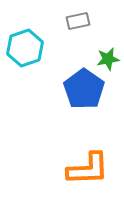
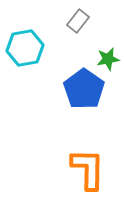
gray rectangle: rotated 40 degrees counterclockwise
cyan hexagon: rotated 9 degrees clockwise
orange L-shape: rotated 87 degrees counterclockwise
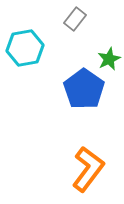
gray rectangle: moved 3 px left, 2 px up
green star: moved 1 px right; rotated 15 degrees counterclockwise
orange L-shape: rotated 36 degrees clockwise
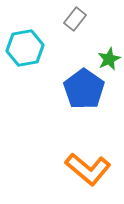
orange L-shape: rotated 93 degrees clockwise
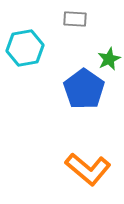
gray rectangle: rotated 55 degrees clockwise
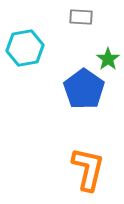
gray rectangle: moved 6 px right, 2 px up
green star: moved 1 px left; rotated 10 degrees counterclockwise
orange L-shape: rotated 117 degrees counterclockwise
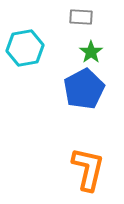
green star: moved 17 px left, 7 px up
blue pentagon: rotated 9 degrees clockwise
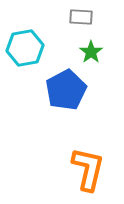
blue pentagon: moved 18 px left, 1 px down
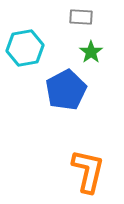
orange L-shape: moved 2 px down
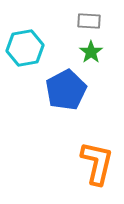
gray rectangle: moved 8 px right, 4 px down
orange L-shape: moved 9 px right, 8 px up
